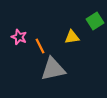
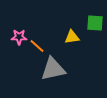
green square: moved 2 px down; rotated 36 degrees clockwise
pink star: rotated 21 degrees counterclockwise
orange line: moved 3 px left; rotated 21 degrees counterclockwise
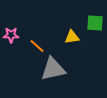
pink star: moved 8 px left, 2 px up
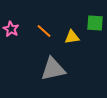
pink star: moved 6 px up; rotated 28 degrees clockwise
orange line: moved 7 px right, 15 px up
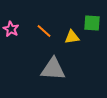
green square: moved 3 px left
gray triangle: rotated 16 degrees clockwise
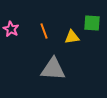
orange line: rotated 28 degrees clockwise
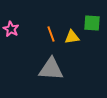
orange line: moved 7 px right, 3 px down
gray triangle: moved 2 px left
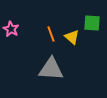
yellow triangle: rotated 49 degrees clockwise
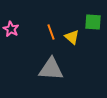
green square: moved 1 px right, 1 px up
orange line: moved 2 px up
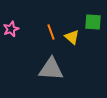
pink star: rotated 21 degrees clockwise
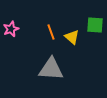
green square: moved 2 px right, 3 px down
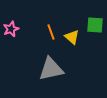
gray triangle: rotated 16 degrees counterclockwise
